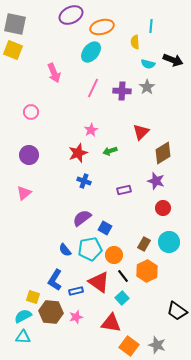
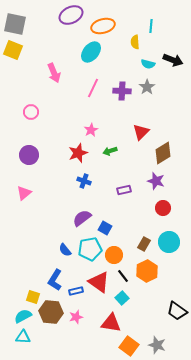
orange ellipse at (102, 27): moved 1 px right, 1 px up
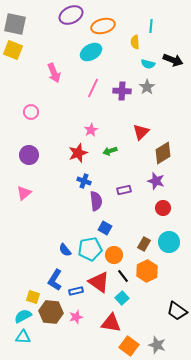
cyan ellipse at (91, 52): rotated 20 degrees clockwise
purple semicircle at (82, 218): moved 14 px right, 17 px up; rotated 120 degrees clockwise
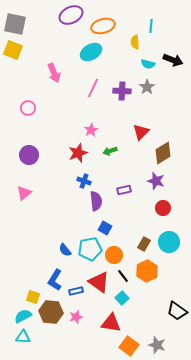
pink circle at (31, 112): moved 3 px left, 4 px up
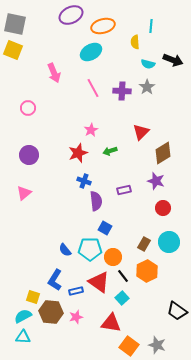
pink line at (93, 88): rotated 54 degrees counterclockwise
cyan pentagon at (90, 249): rotated 10 degrees clockwise
orange circle at (114, 255): moved 1 px left, 2 px down
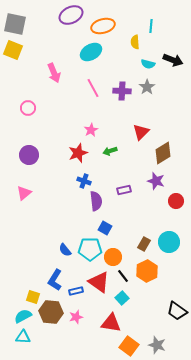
red circle at (163, 208): moved 13 px right, 7 px up
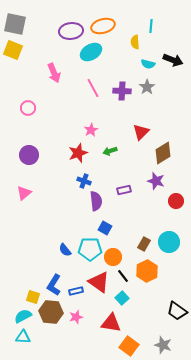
purple ellipse at (71, 15): moved 16 px down; rotated 20 degrees clockwise
blue L-shape at (55, 280): moved 1 px left, 5 px down
gray star at (157, 345): moved 6 px right
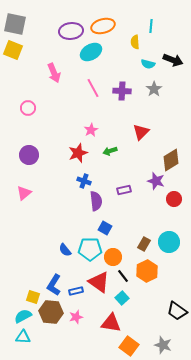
gray star at (147, 87): moved 7 px right, 2 px down
brown diamond at (163, 153): moved 8 px right, 7 px down
red circle at (176, 201): moved 2 px left, 2 px up
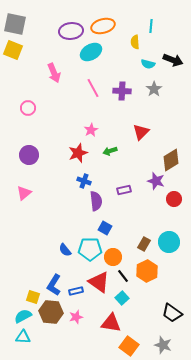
black trapezoid at (177, 311): moved 5 px left, 2 px down
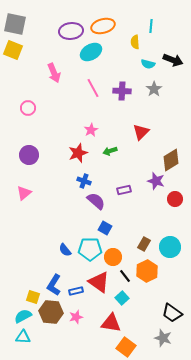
red circle at (174, 199): moved 1 px right
purple semicircle at (96, 201): rotated 42 degrees counterclockwise
cyan circle at (169, 242): moved 1 px right, 5 px down
black line at (123, 276): moved 2 px right
gray star at (163, 345): moved 7 px up
orange square at (129, 346): moved 3 px left, 1 px down
